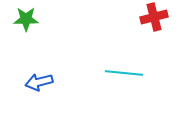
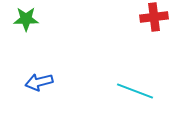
red cross: rotated 8 degrees clockwise
cyan line: moved 11 px right, 18 px down; rotated 15 degrees clockwise
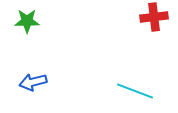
green star: moved 1 px right, 2 px down
blue arrow: moved 6 px left
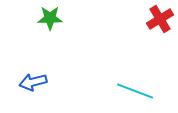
red cross: moved 6 px right, 2 px down; rotated 24 degrees counterclockwise
green star: moved 23 px right, 3 px up
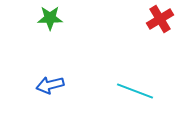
blue arrow: moved 17 px right, 3 px down
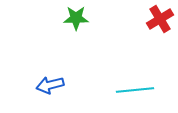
green star: moved 26 px right
cyan line: moved 1 px up; rotated 27 degrees counterclockwise
